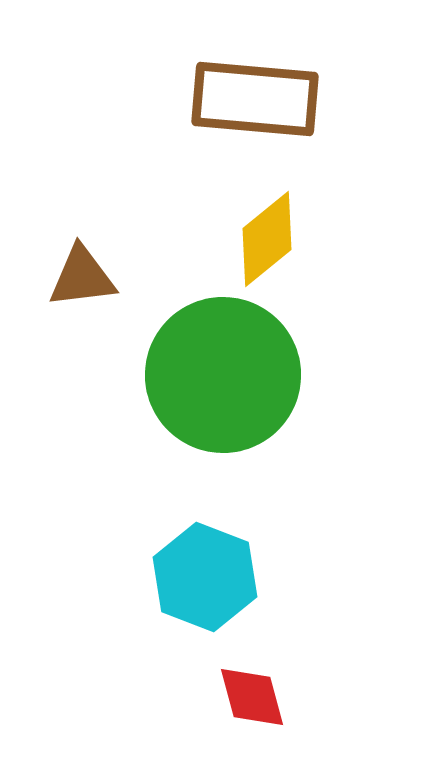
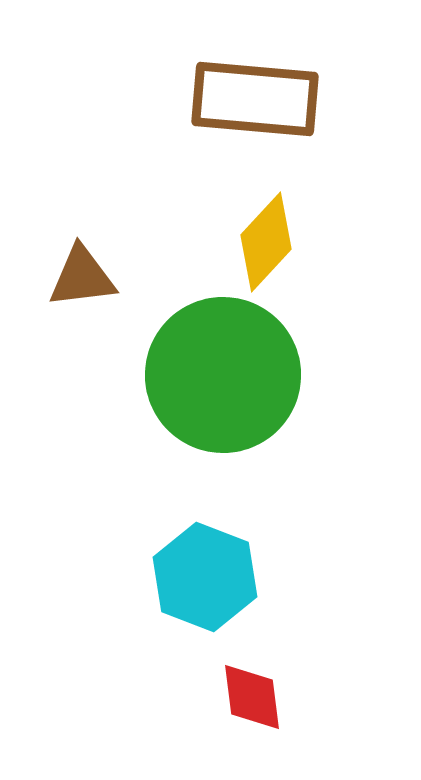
yellow diamond: moved 1 px left, 3 px down; rotated 8 degrees counterclockwise
red diamond: rotated 8 degrees clockwise
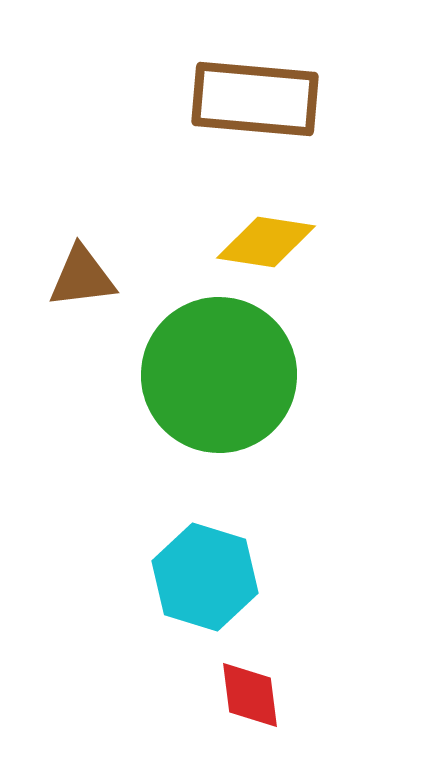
yellow diamond: rotated 56 degrees clockwise
green circle: moved 4 px left
cyan hexagon: rotated 4 degrees counterclockwise
red diamond: moved 2 px left, 2 px up
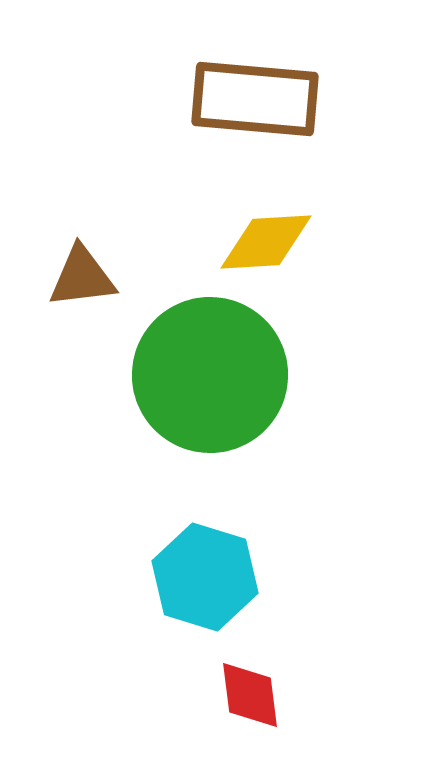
yellow diamond: rotated 12 degrees counterclockwise
green circle: moved 9 px left
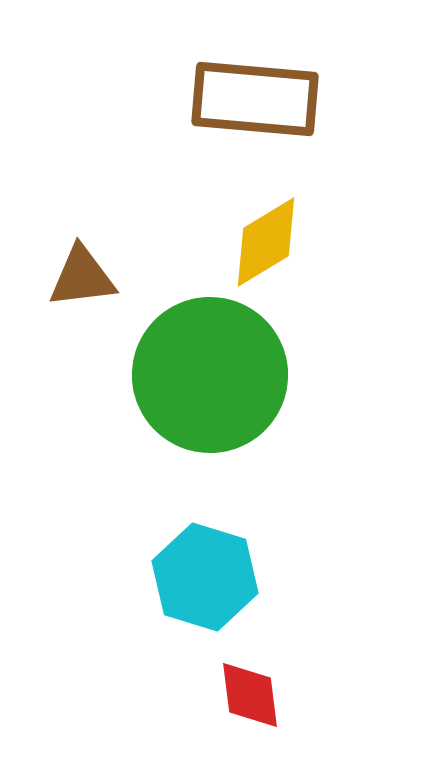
yellow diamond: rotated 28 degrees counterclockwise
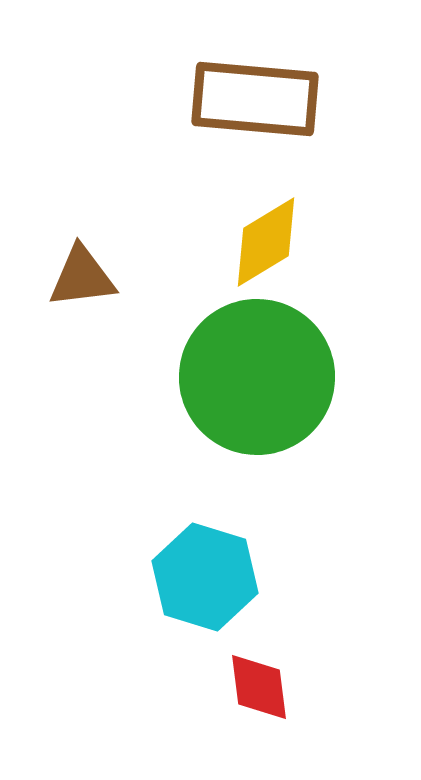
green circle: moved 47 px right, 2 px down
red diamond: moved 9 px right, 8 px up
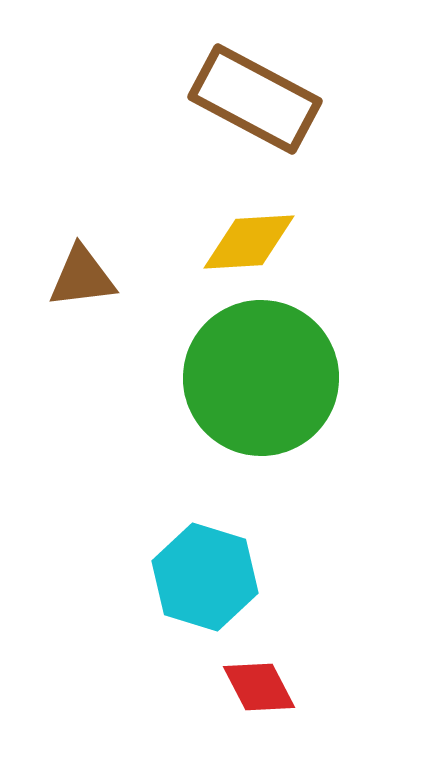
brown rectangle: rotated 23 degrees clockwise
yellow diamond: moved 17 px left; rotated 28 degrees clockwise
green circle: moved 4 px right, 1 px down
red diamond: rotated 20 degrees counterclockwise
